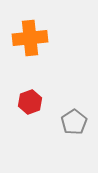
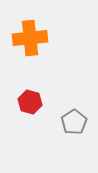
red hexagon: rotated 25 degrees counterclockwise
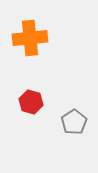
red hexagon: moved 1 px right
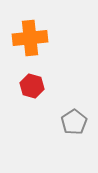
red hexagon: moved 1 px right, 16 px up
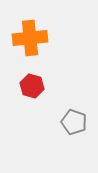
gray pentagon: rotated 20 degrees counterclockwise
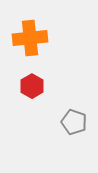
red hexagon: rotated 15 degrees clockwise
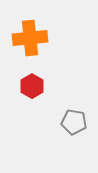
gray pentagon: rotated 10 degrees counterclockwise
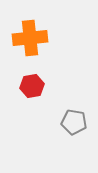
red hexagon: rotated 20 degrees clockwise
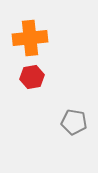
red hexagon: moved 9 px up
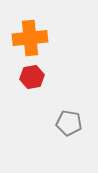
gray pentagon: moved 5 px left, 1 px down
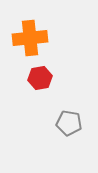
red hexagon: moved 8 px right, 1 px down
